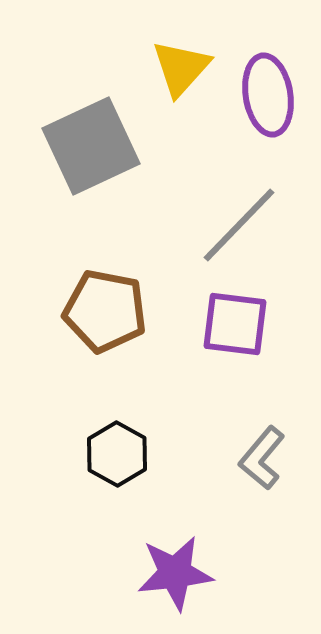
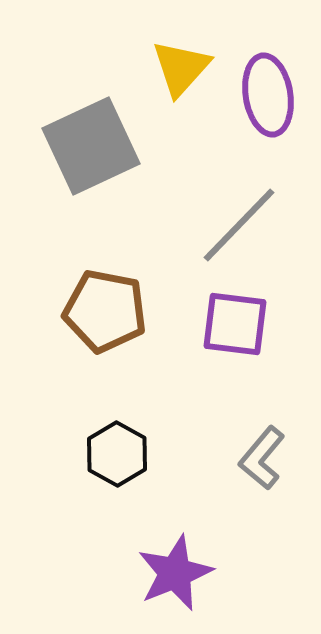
purple star: rotated 16 degrees counterclockwise
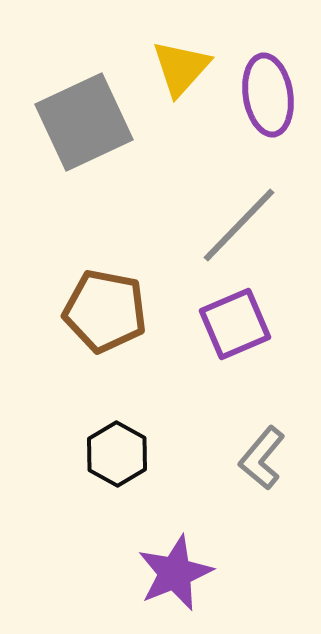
gray square: moved 7 px left, 24 px up
purple square: rotated 30 degrees counterclockwise
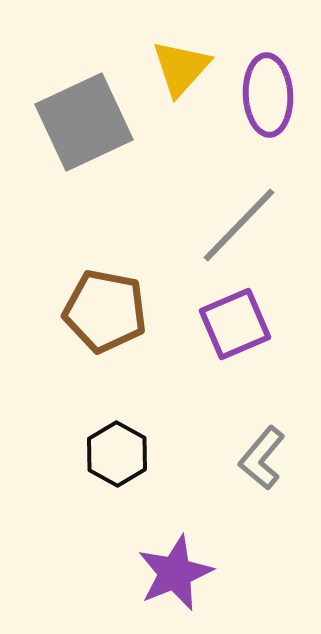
purple ellipse: rotated 6 degrees clockwise
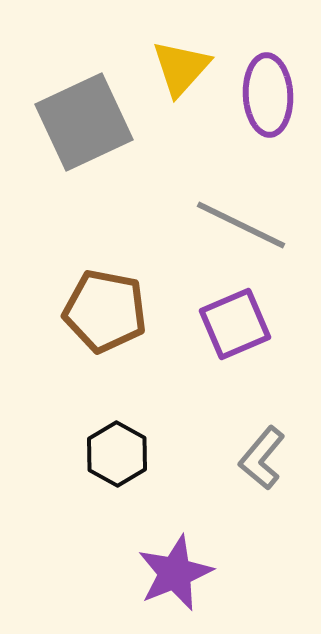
gray line: moved 2 px right; rotated 72 degrees clockwise
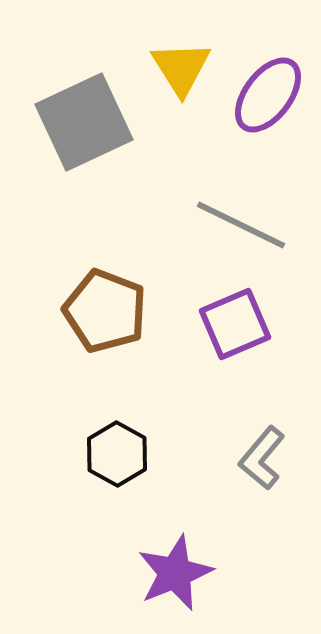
yellow triangle: rotated 14 degrees counterclockwise
purple ellipse: rotated 40 degrees clockwise
brown pentagon: rotated 10 degrees clockwise
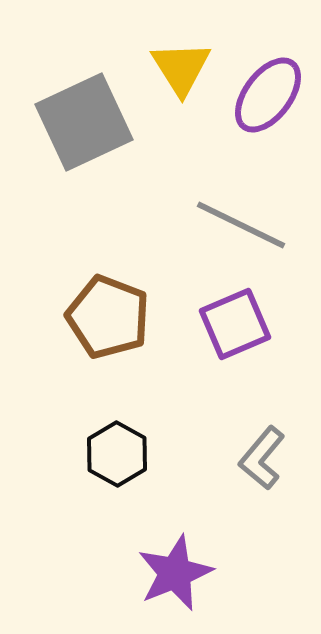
brown pentagon: moved 3 px right, 6 px down
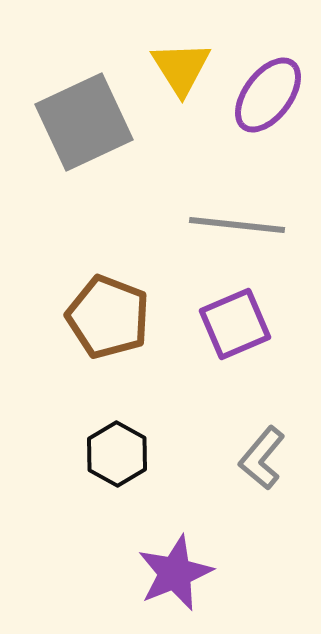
gray line: moved 4 px left; rotated 20 degrees counterclockwise
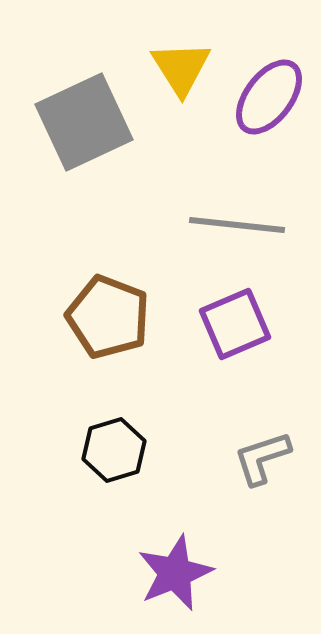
purple ellipse: moved 1 px right, 2 px down
black hexagon: moved 3 px left, 4 px up; rotated 14 degrees clockwise
gray L-shape: rotated 32 degrees clockwise
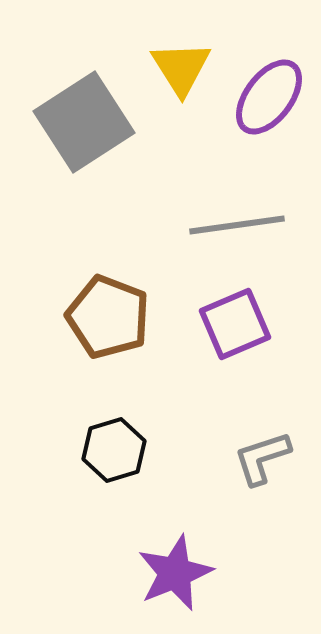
gray square: rotated 8 degrees counterclockwise
gray line: rotated 14 degrees counterclockwise
